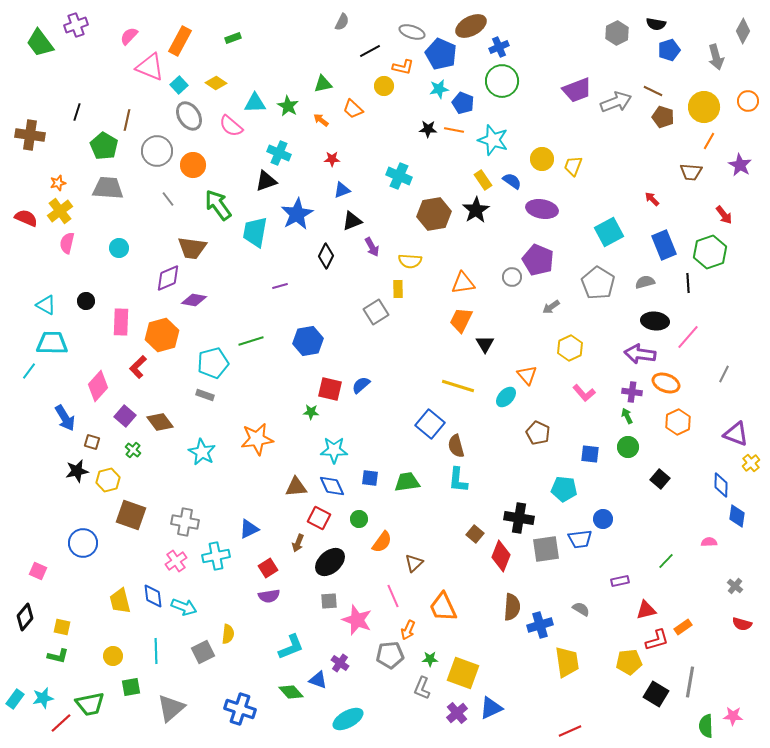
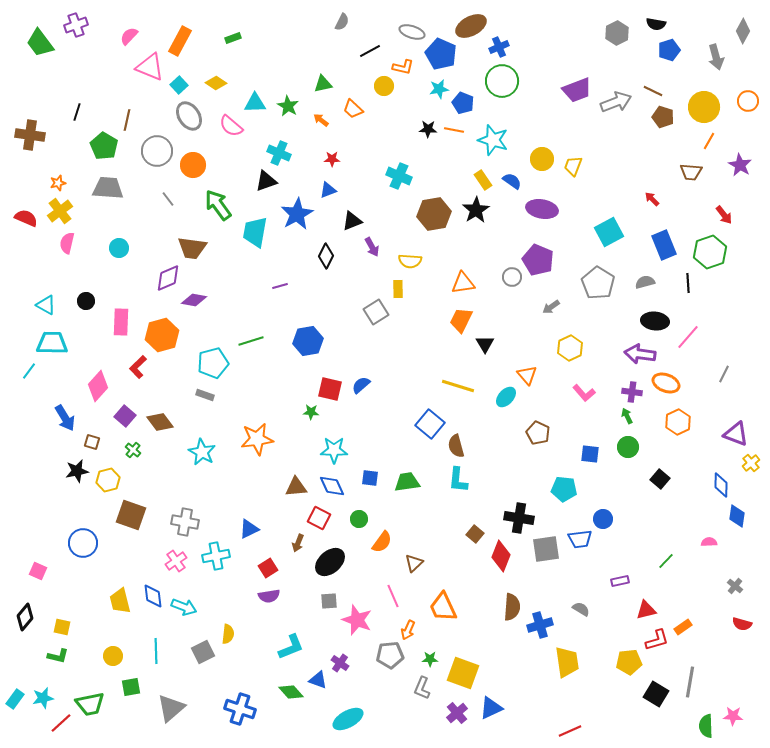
blue triangle at (342, 190): moved 14 px left
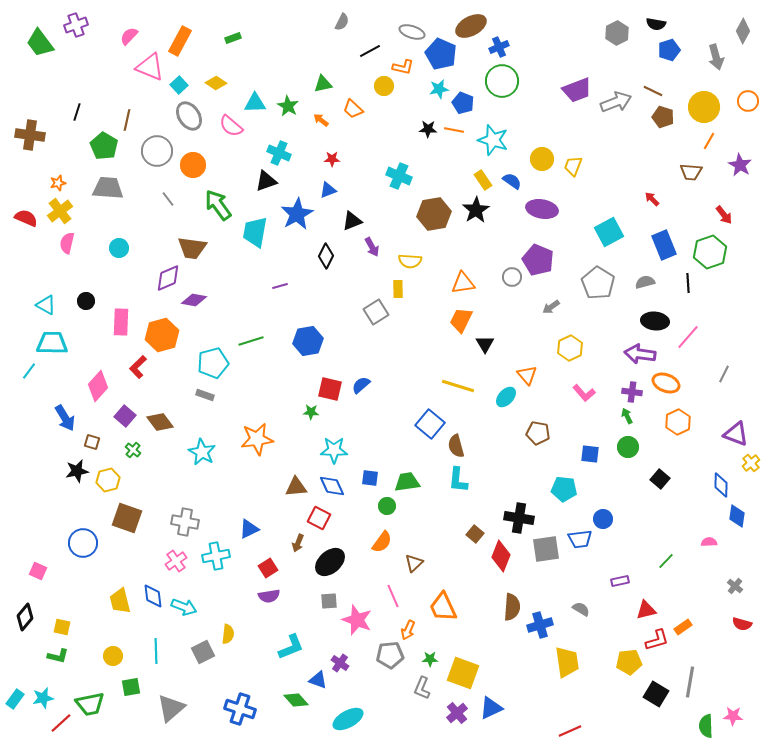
brown pentagon at (538, 433): rotated 15 degrees counterclockwise
brown square at (131, 515): moved 4 px left, 3 px down
green circle at (359, 519): moved 28 px right, 13 px up
green diamond at (291, 692): moved 5 px right, 8 px down
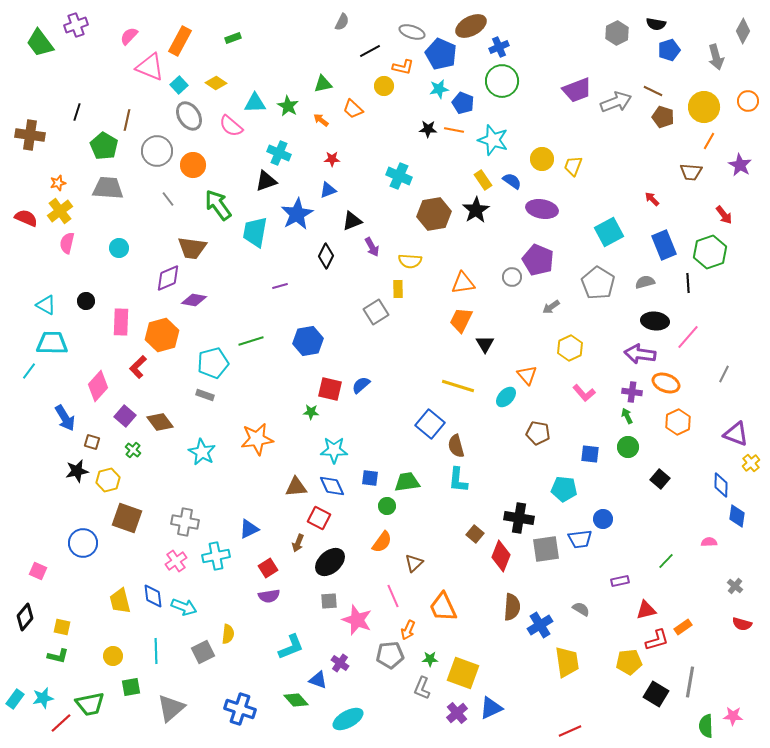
blue cross at (540, 625): rotated 15 degrees counterclockwise
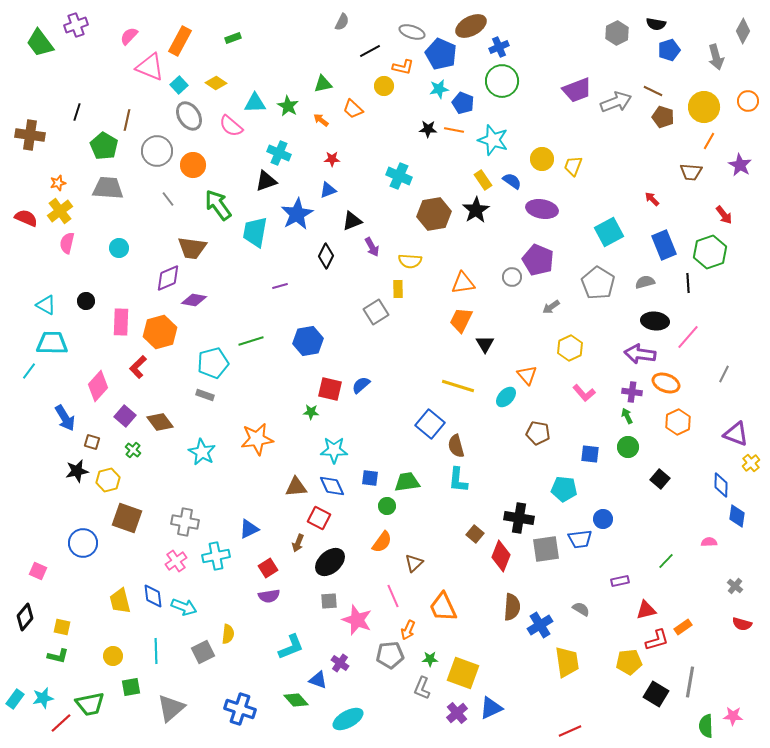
orange hexagon at (162, 335): moved 2 px left, 3 px up
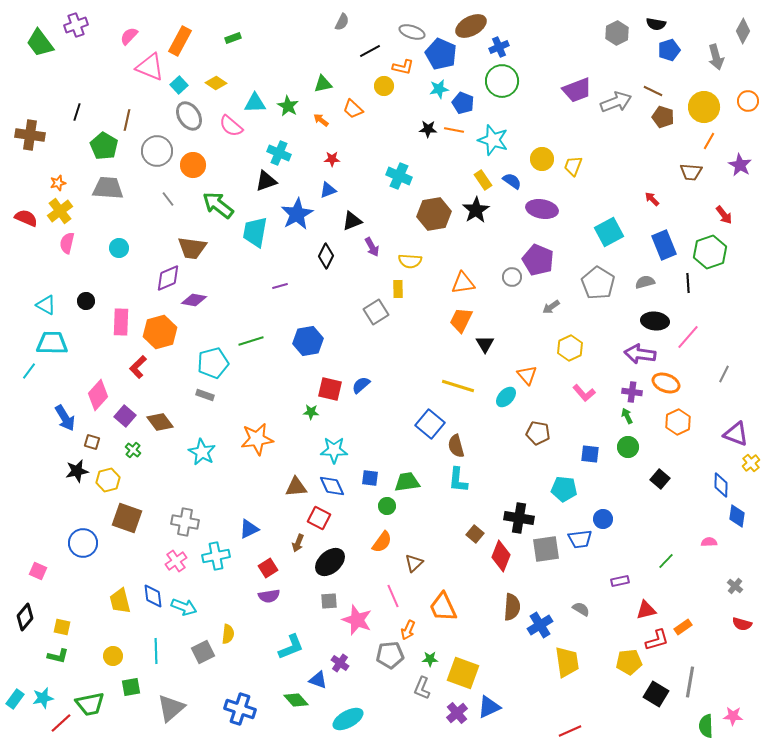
green arrow at (218, 205): rotated 16 degrees counterclockwise
pink diamond at (98, 386): moved 9 px down
blue triangle at (491, 708): moved 2 px left, 1 px up
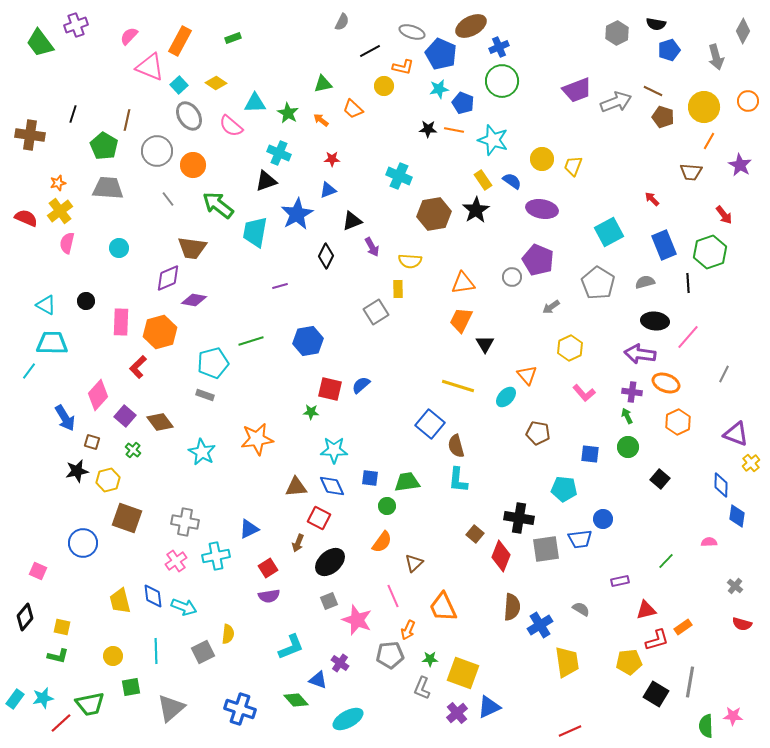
green star at (288, 106): moved 7 px down
black line at (77, 112): moved 4 px left, 2 px down
gray square at (329, 601): rotated 18 degrees counterclockwise
